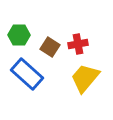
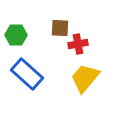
green hexagon: moved 3 px left
brown square: moved 10 px right, 19 px up; rotated 30 degrees counterclockwise
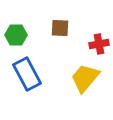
red cross: moved 21 px right
blue rectangle: rotated 20 degrees clockwise
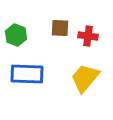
green hexagon: rotated 20 degrees clockwise
red cross: moved 11 px left, 8 px up; rotated 18 degrees clockwise
blue rectangle: rotated 60 degrees counterclockwise
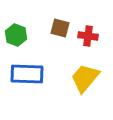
brown square: rotated 12 degrees clockwise
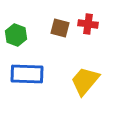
red cross: moved 12 px up
yellow trapezoid: moved 3 px down
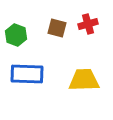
red cross: rotated 24 degrees counterclockwise
brown square: moved 3 px left
yellow trapezoid: moved 1 px left, 1 px up; rotated 48 degrees clockwise
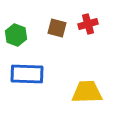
yellow trapezoid: moved 3 px right, 12 px down
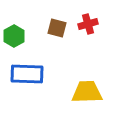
green hexagon: moved 2 px left, 1 px down; rotated 10 degrees clockwise
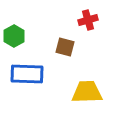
red cross: moved 4 px up
brown square: moved 8 px right, 19 px down
